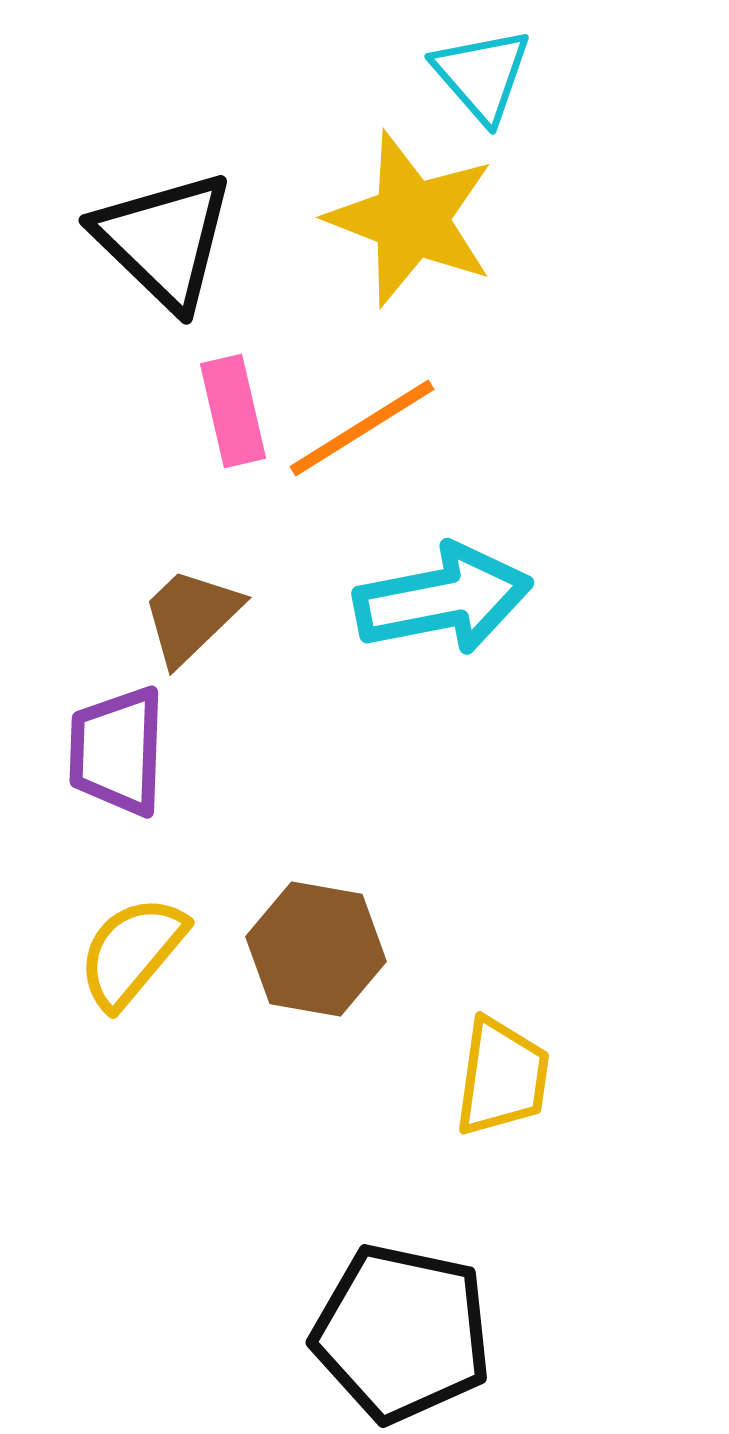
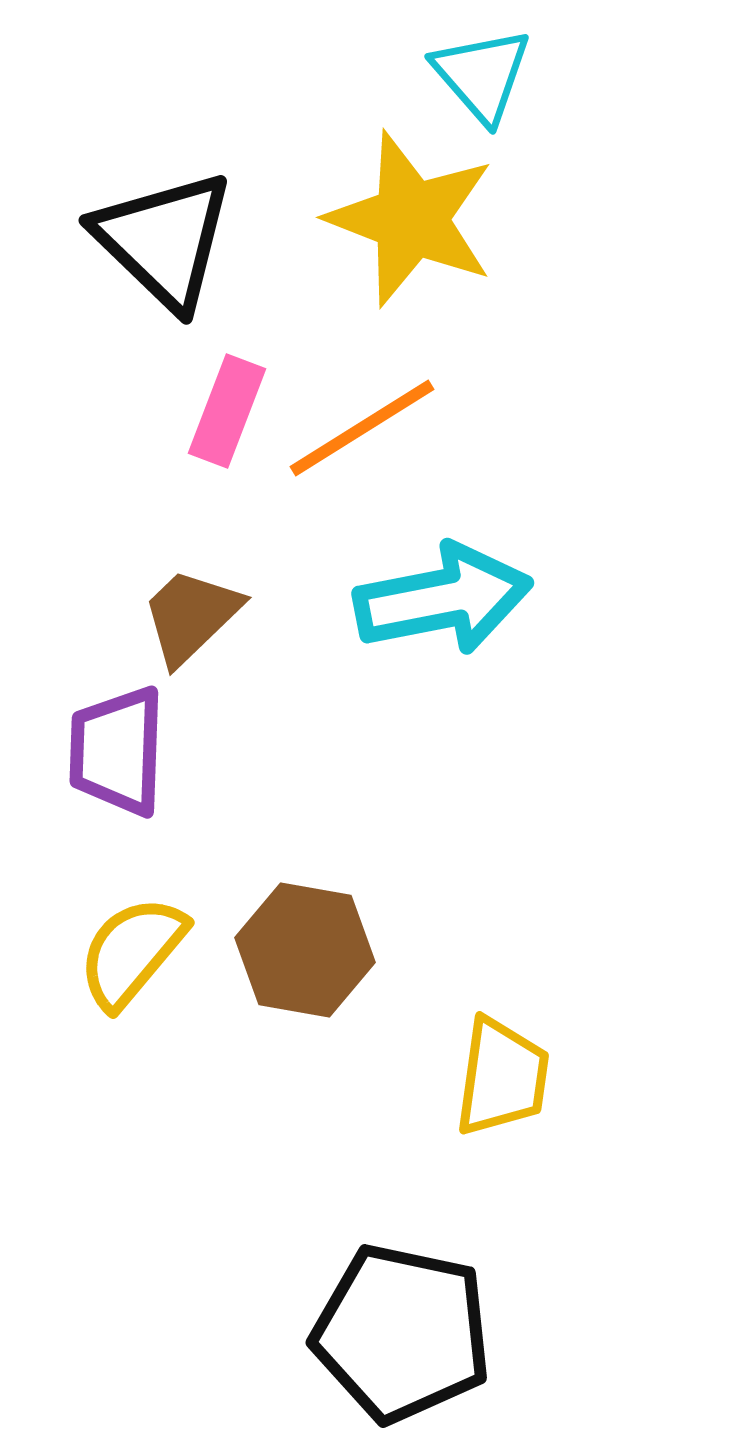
pink rectangle: moved 6 px left; rotated 34 degrees clockwise
brown hexagon: moved 11 px left, 1 px down
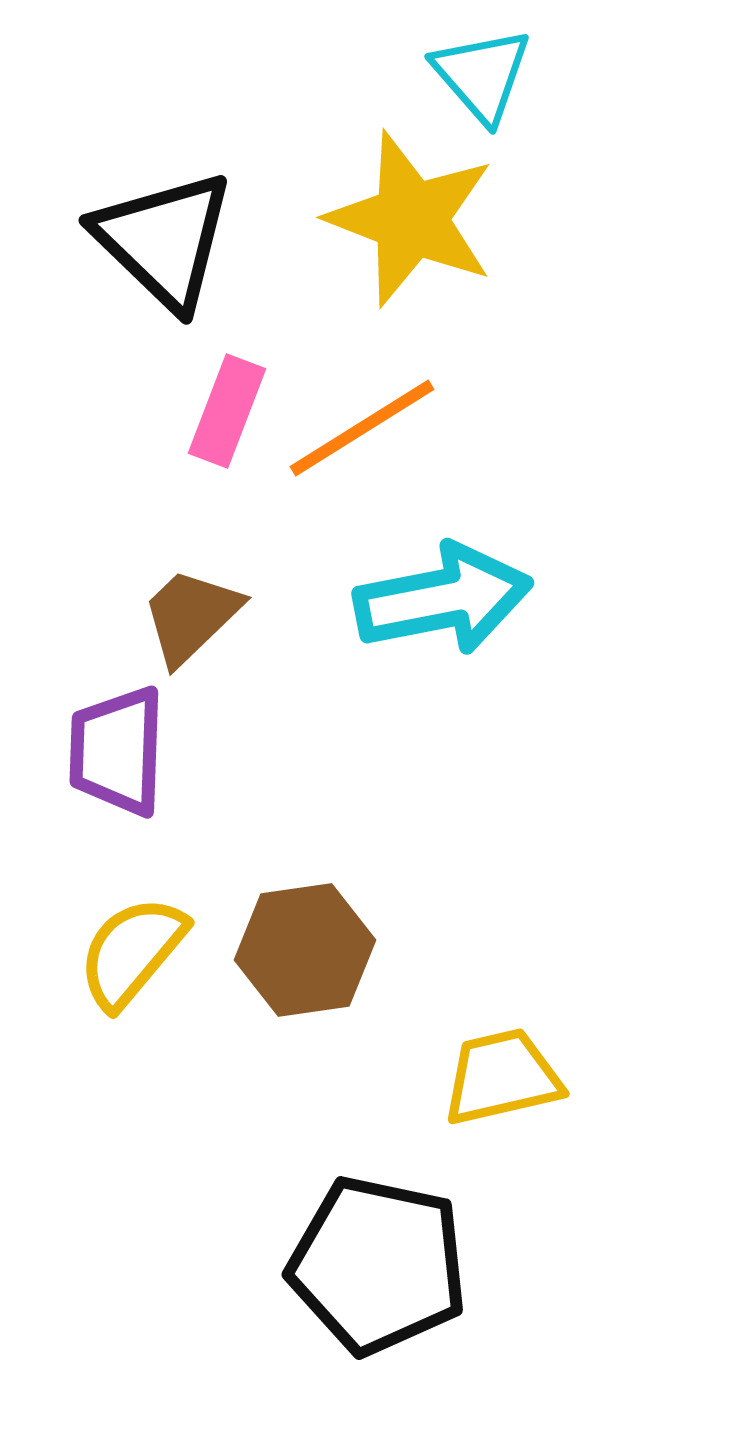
brown hexagon: rotated 18 degrees counterclockwise
yellow trapezoid: rotated 111 degrees counterclockwise
black pentagon: moved 24 px left, 68 px up
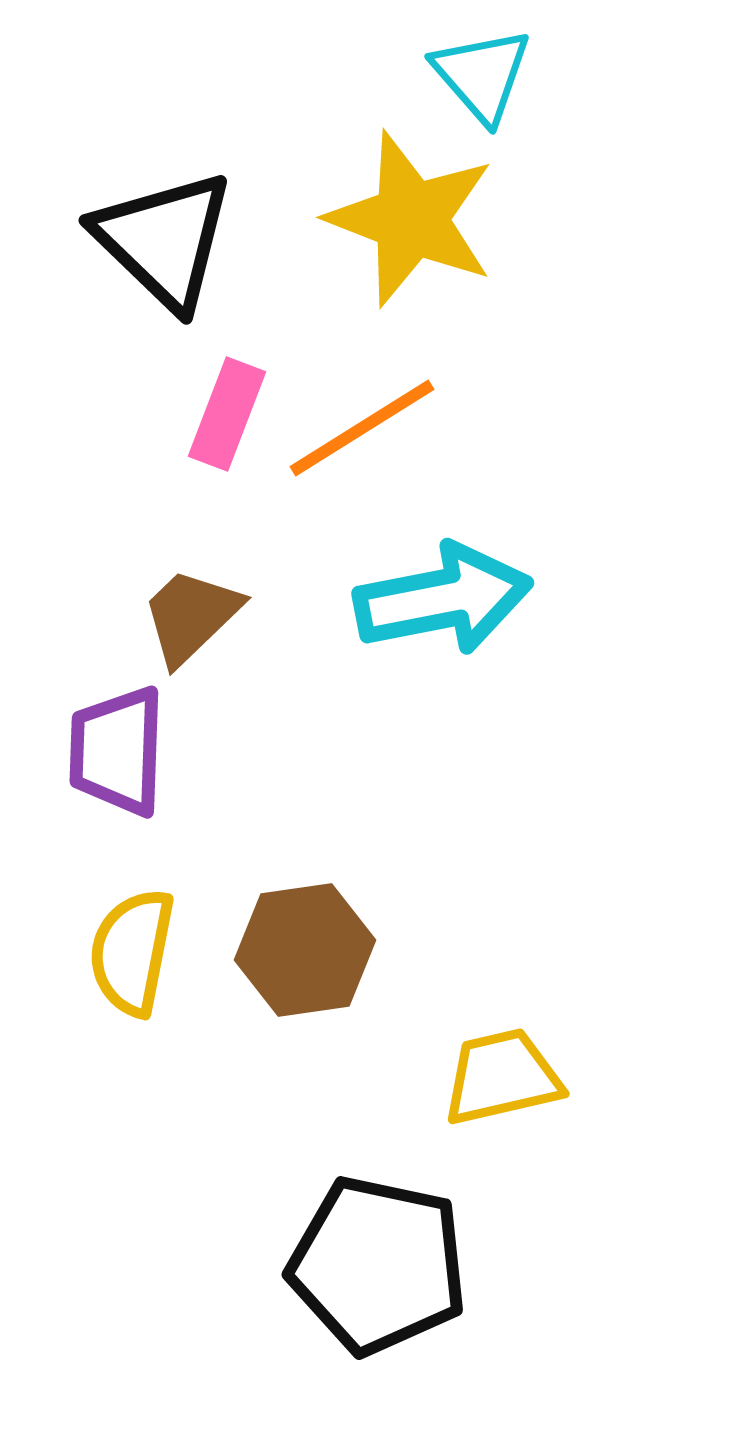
pink rectangle: moved 3 px down
yellow semicircle: rotated 29 degrees counterclockwise
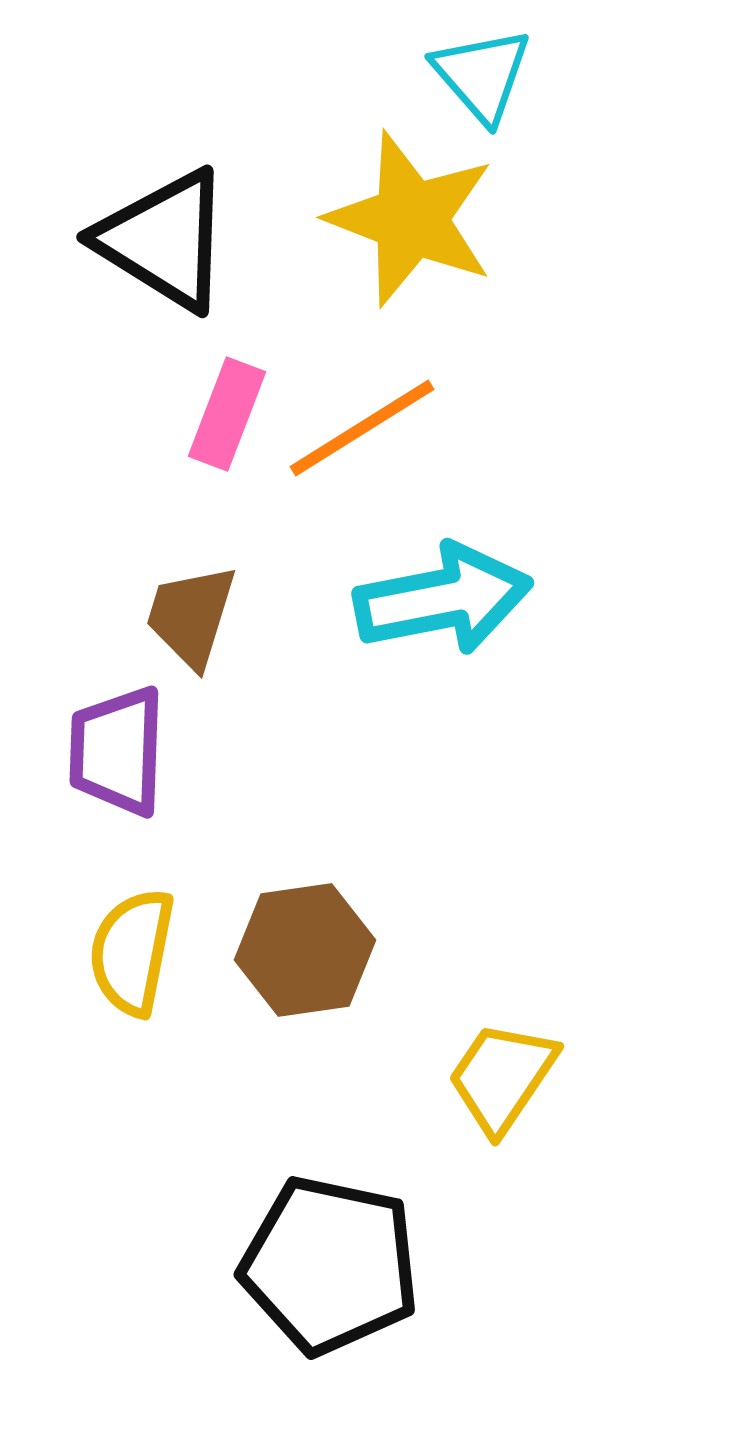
black triangle: rotated 12 degrees counterclockwise
brown trapezoid: rotated 29 degrees counterclockwise
yellow trapezoid: rotated 43 degrees counterclockwise
black pentagon: moved 48 px left
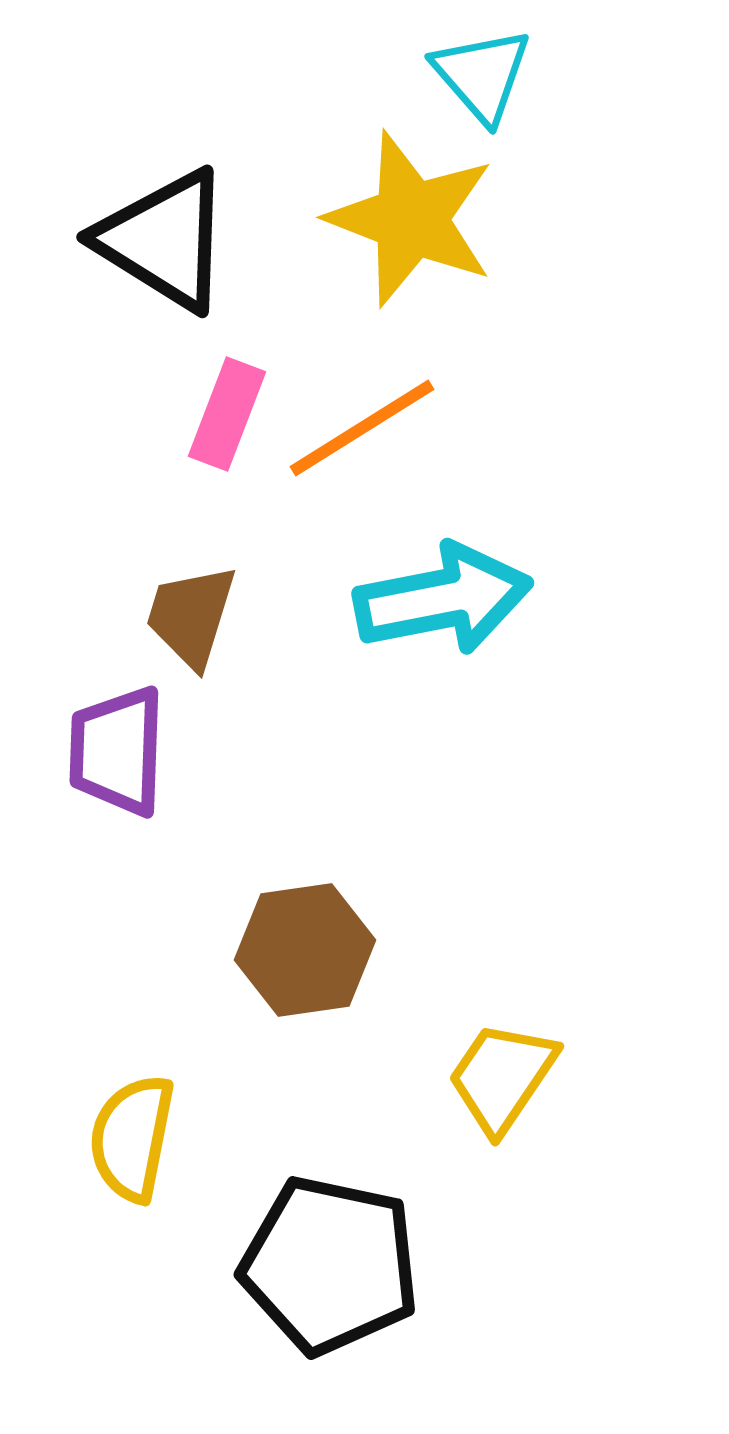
yellow semicircle: moved 186 px down
